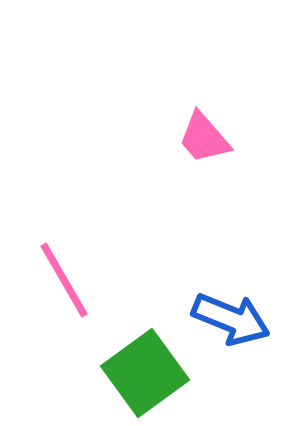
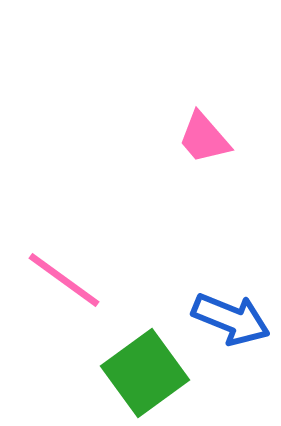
pink line: rotated 24 degrees counterclockwise
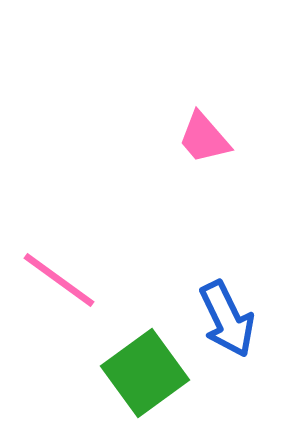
pink line: moved 5 px left
blue arrow: moved 4 px left; rotated 42 degrees clockwise
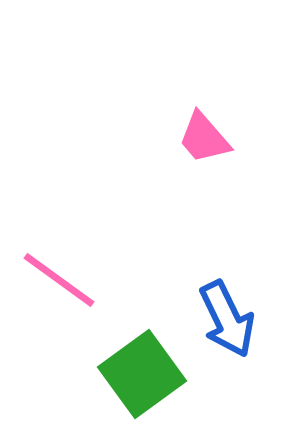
green square: moved 3 px left, 1 px down
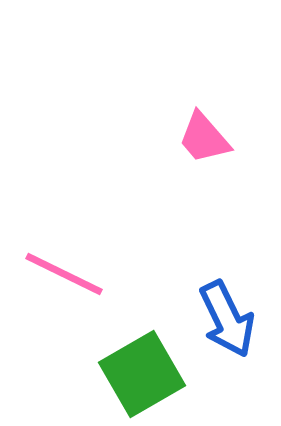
pink line: moved 5 px right, 6 px up; rotated 10 degrees counterclockwise
green square: rotated 6 degrees clockwise
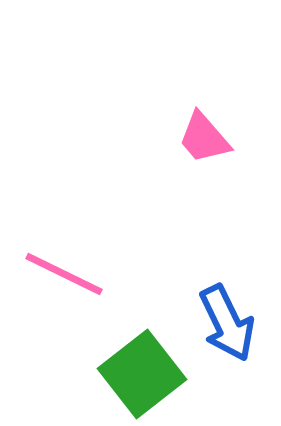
blue arrow: moved 4 px down
green square: rotated 8 degrees counterclockwise
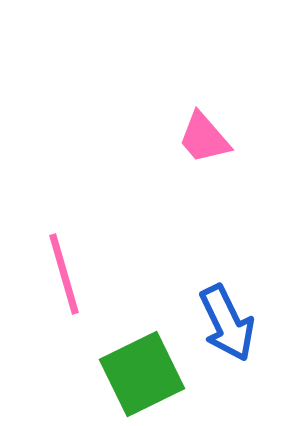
pink line: rotated 48 degrees clockwise
green square: rotated 12 degrees clockwise
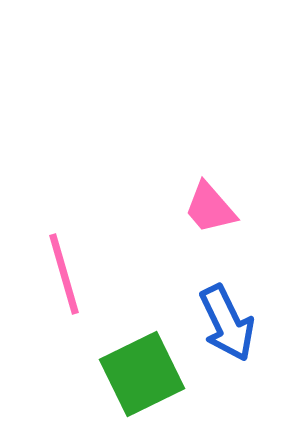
pink trapezoid: moved 6 px right, 70 px down
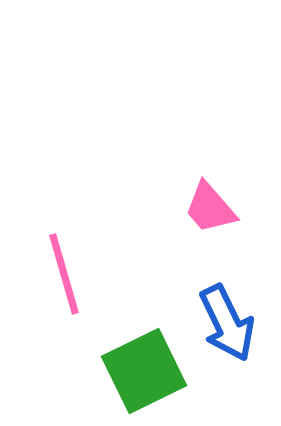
green square: moved 2 px right, 3 px up
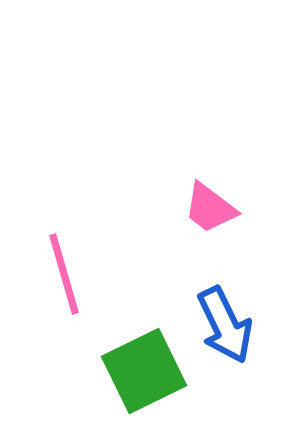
pink trapezoid: rotated 12 degrees counterclockwise
blue arrow: moved 2 px left, 2 px down
